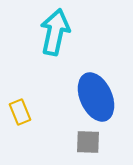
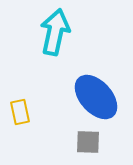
blue ellipse: rotated 18 degrees counterclockwise
yellow rectangle: rotated 10 degrees clockwise
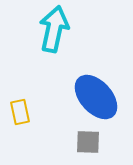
cyan arrow: moved 1 px left, 3 px up
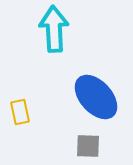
cyan arrow: rotated 15 degrees counterclockwise
gray square: moved 4 px down
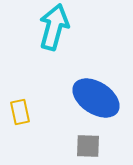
cyan arrow: moved 2 px up; rotated 18 degrees clockwise
blue ellipse: moved 1 px down; rotated 15 degrees counterclockwise
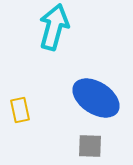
yellow rectangle: moved 2 px up
gray square: moved 2 px right
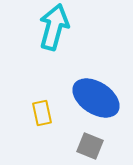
yellow rectangle: moved 22 px right, 3 px down
gray square: rotated 20 degrees clockwise
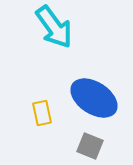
cyan arrow: rotated 129 degrees clockwise
blue ellipse: moved 2 px left
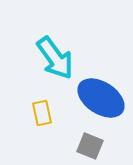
cyan arrow: moved 1 px right, 31 px down
blue ellipse: moved 7 px right
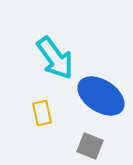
blue ellipse: moved 2 px up
